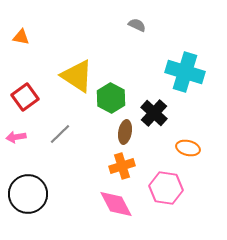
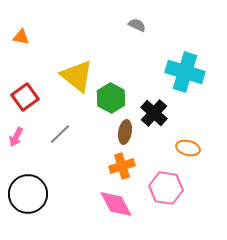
yellow triangle: rotated 6 degrees clockwise
pink arrow: rotated 54 degrees counterclockwise
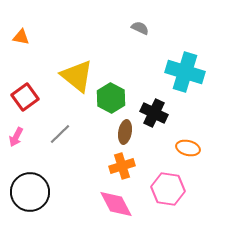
gray semicircle: moved 3 px right, 3 px down
black cross: rotated 16 degrees counterclockwise
pink hexagon: moved 2 px right, 1 px down
black circle: moved 2 px right, 2 px up
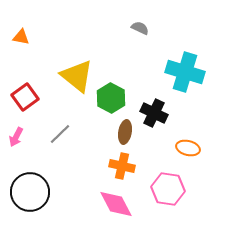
orange cross: rotated 30 degrees clockwise
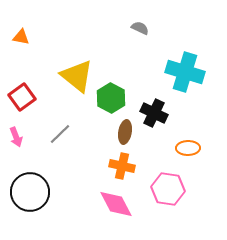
red square: moved 3 px left
pink arrow: rotated 48 degrees counterclockwise
orange ellipse: rotated 15 degrees counterclockwise
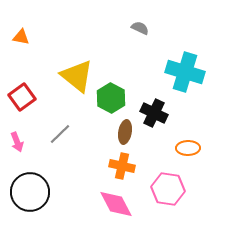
pink arrow: moved 1 px right, 5 px down
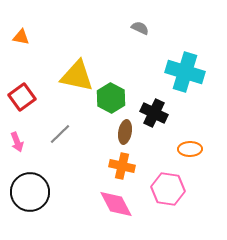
yellow triangle: rotated 27 degrees counterclockwise
orange ellipse: moved 2 px right, 1 px down
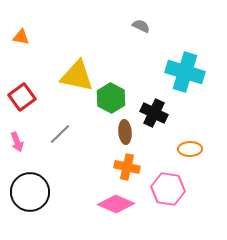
gray semicircle: moved 1 px right, 2 px up
brown ellipse: rotated 15 degrees counterclockwise
orange cross: moved 5 px right, 1 px down
pink diamond: rotated 39 degrees counterclockwise
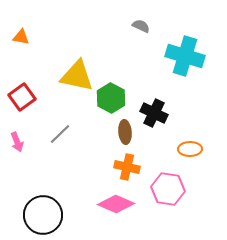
cyan cross: moved 16 px up
black circle: moved 13 px right, 23 px down
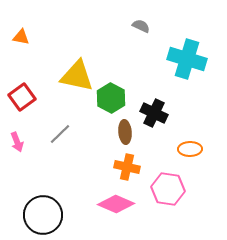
cyan cross: moved 2 px right, 3 px down
